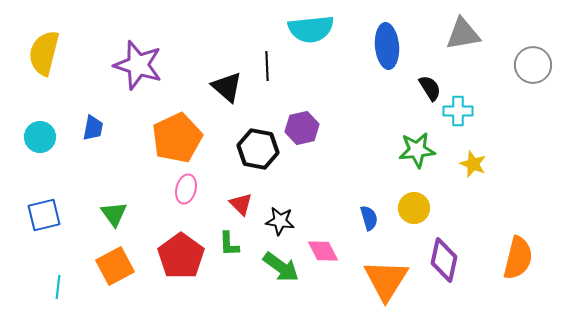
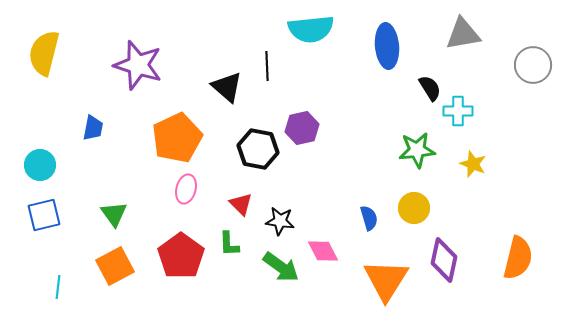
cyan circle: moved 28 px down
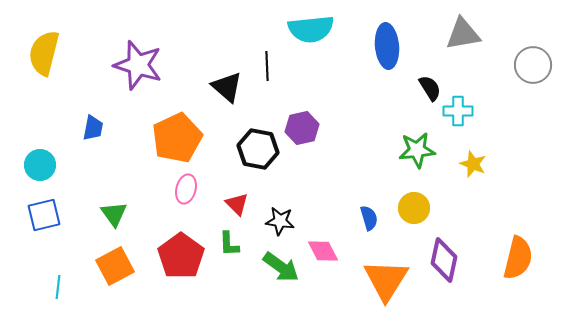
red triangle: moved 4 px left
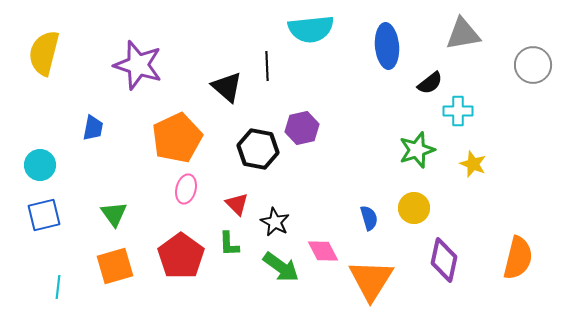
black semicircle: moved 5 px up; rotated 84 degrees clockwise
green star: rotated 12 degrees counterclockwise
black star: moved 5 px left, 1 px down; rotated 20 degrees clockwise
orange square: rotated 12 degrees clockwise
orange triangle: moved 15 px left
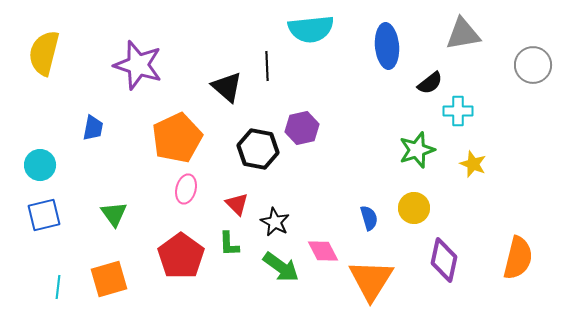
orange square: moved 6 px left, 13 px down
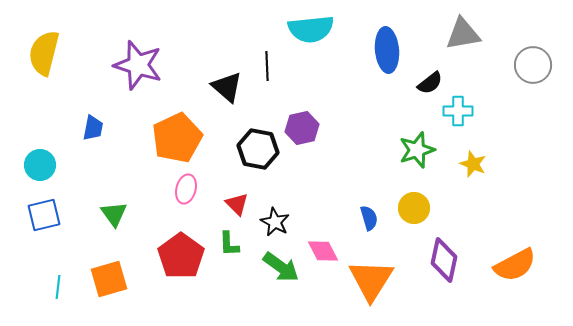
blue ellipse: moved 4 px down
orange semicircle: moved 3 px left, 7 px down; rotated 48 degrees clockwise
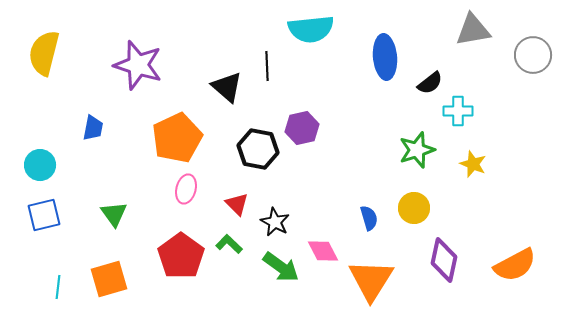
gray triangle: moved 10 px right, 4 px up
blue ellipse: moved 2 px left, 7 px down
gray circle: moved 10 px up
green L-shape: rotated 136 degrees clockwise
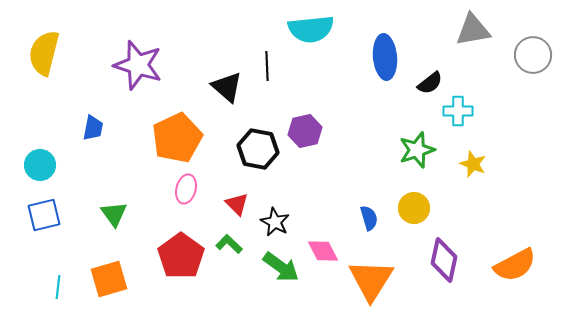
purple hexagon: moved 3 px right, 3 px down
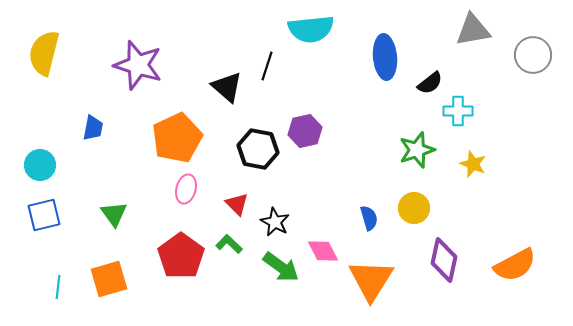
black line: rotated 20 degrees clockwise
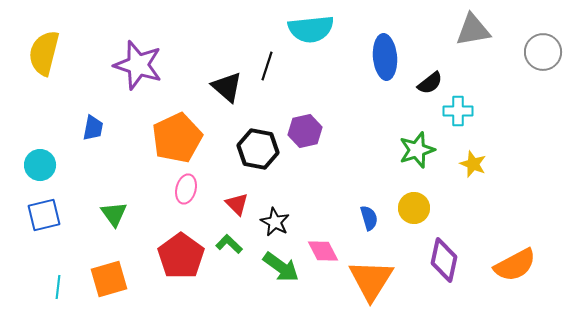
gray circle: moved 10 px right, 3 px up
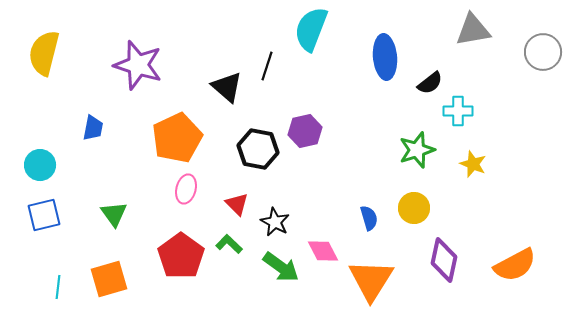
cyan semicircle: rotated 117 degrees clockwise
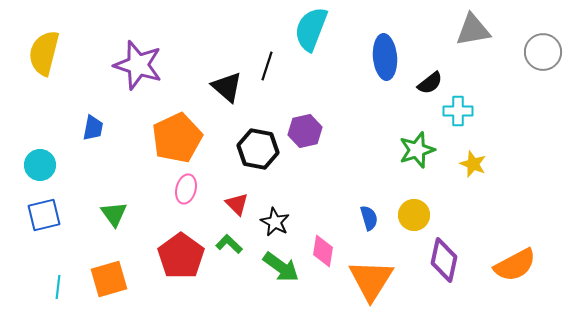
yellow circle: moved 7 px down
pink diamond: rotated 36 degrees clockwise
